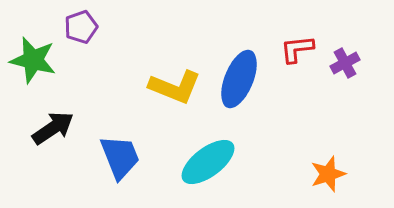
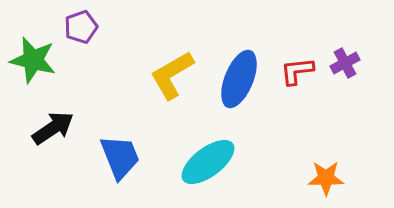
red L-shape: moved 22 px down
yellow L-shape: moved 3 px left, 12 px up; rotated 128 degrees clockwise
orange star: moved 2 px left, 4 px down; rotated 18 degrees clockwise
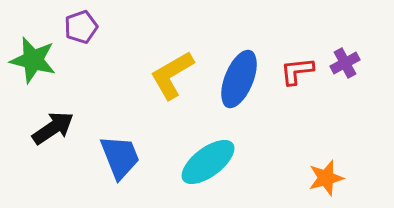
orange star: rotated 15 degrees counterclockwise
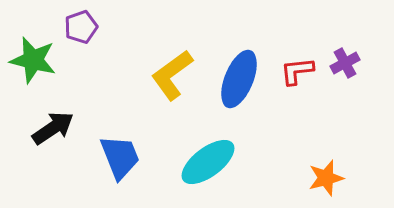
yellow L-shape: rotated 6 degrees counterclockwise
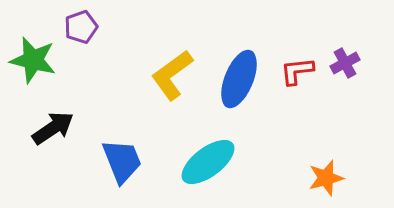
blue trapezoid: moved 2 px right, 4 px down
